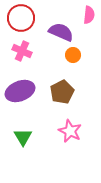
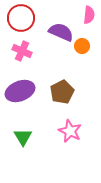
orange circle: moved 9 px right, 9 px up
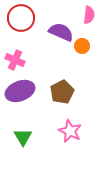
pink cross: moved 7 px left, 9 px down
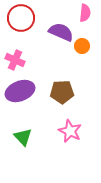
pink semicircle: moved 4 px left, 2 px up
brown pentagon: rotated 25 degrees clockwise
green triangle: rotated 12 degrees counterclockwise
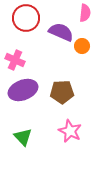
red circle: moved 5 px right
purple ellipse: moved 3 px right, 1 px up
